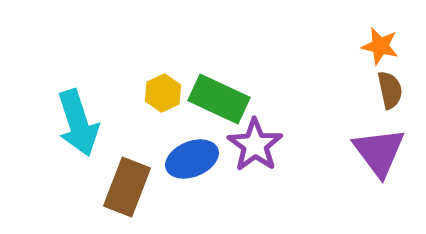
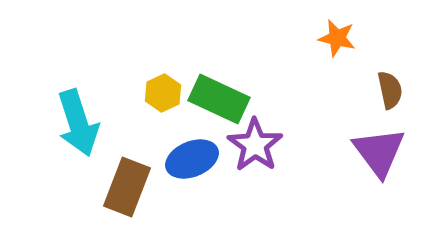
orange star: moved 43 px left, 8 px up
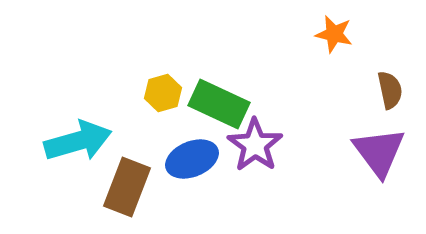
orange star: moved 3 px left, 4 px up
yellow hexagon: rotated 9 degrees clockwise
green rectangle: moved 5 px down
cyan arrow: moved 18 px down; rotated 88 degrees counterclockwise
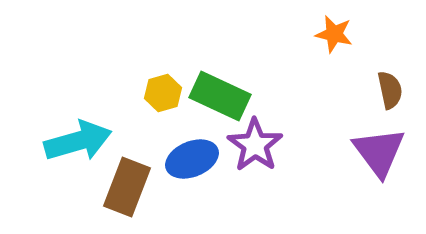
green rectangle: moved 1 px right, 8 px up
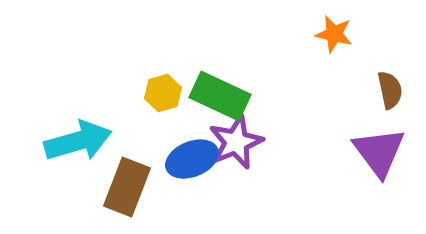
purple star: moved 19 px left, 3 px up; rotated 14 degrees clockwise
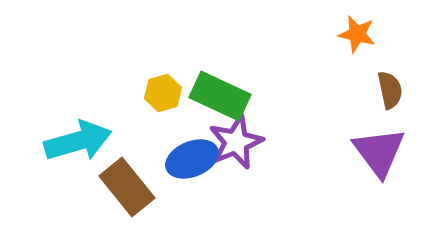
orange star: moved 23 px right
brown rectangle: rotated 60 degrees counterclockwise
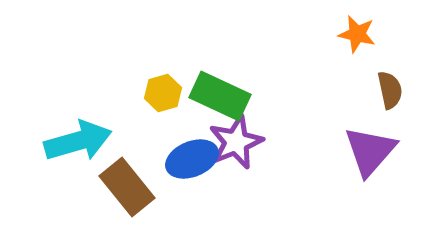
purple triangle: moved 9 px left, 1 px up; rotated 18 degrees clockwise
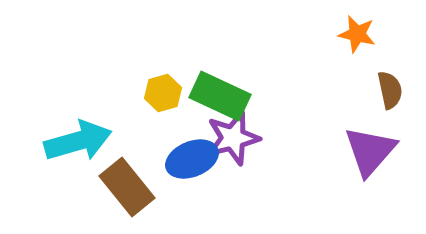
purple star: moved 3 px left, 4 px up; rotated 8 degrees clockwise
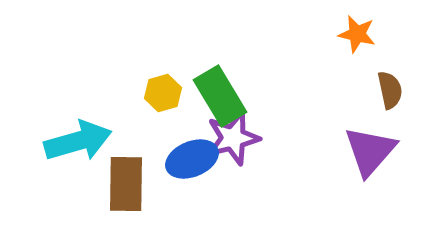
green rectangle: rotated 34 degrees clockwise
brown rectangle: moved 1 px left, 3 px up; rotated 40 degrees clockwise
